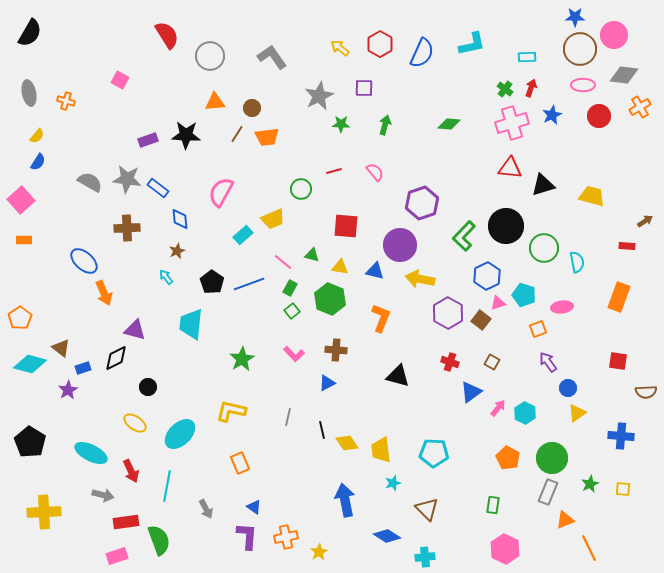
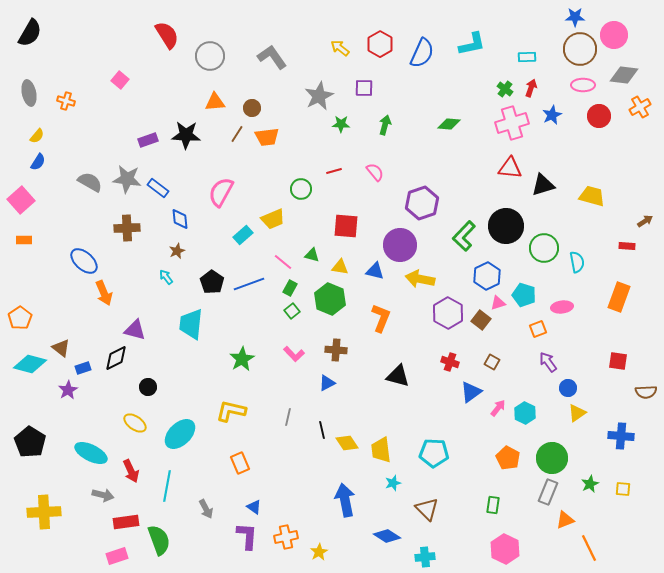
pink square at (120, 80): rotated 12 degrees clockwise
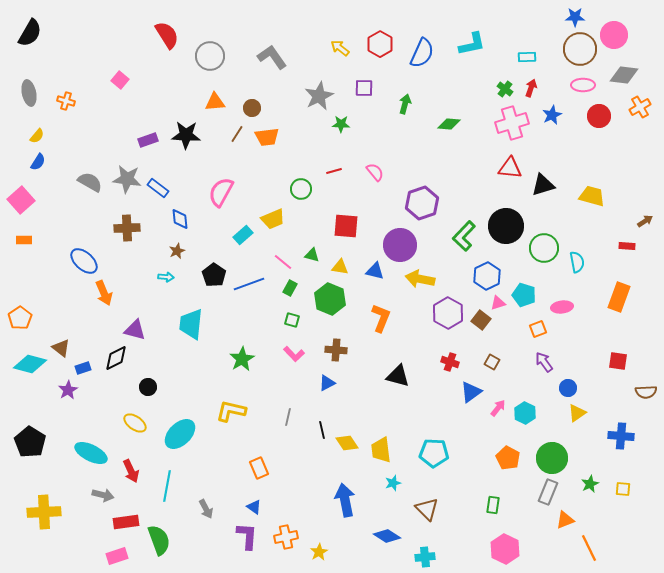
green arrow at (385, 125): moved 20 px right, 21 px up
cyan arrow at (166, 277): rotated 133 degrees clockwise
black pentagon at (212, 282): moved 2 px right, 7 px up
green square at (292, 311): moved 9 px down; rotated 35 degrees counterclockwise
purple arrow at (548, 362): moved 4 px left
orange rectangle at (240, 463): moved 19 px right, 5 px down
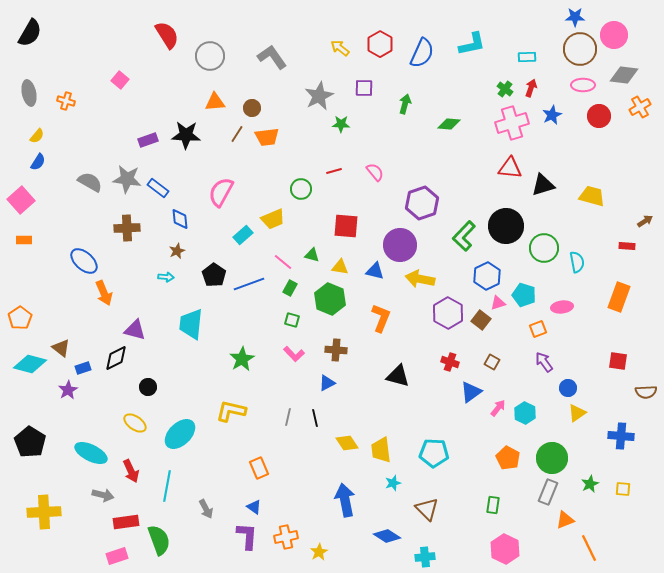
black line at (322, 430): moved 7 px left, 12 px up
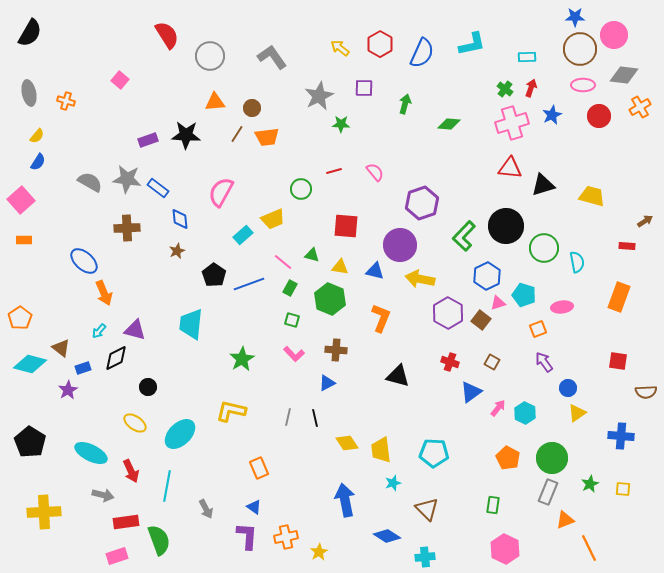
cyan arrow at (166, 277): moved 67 px left, 54 px down; rotated 126 degrees clockwise
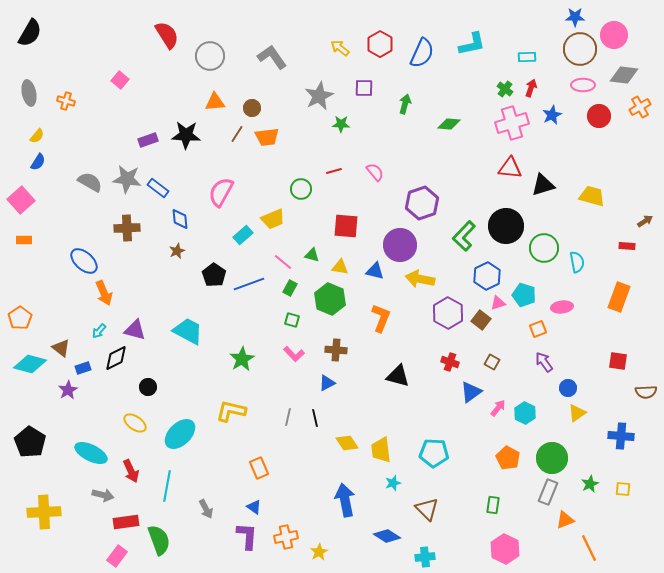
cyan trapezoid at (191, 324): moved 3 px left, 7 px down; rotated 112 degrees clockwise
pink rectangle at (117, 556): rotated 35 degrees counterclockwise
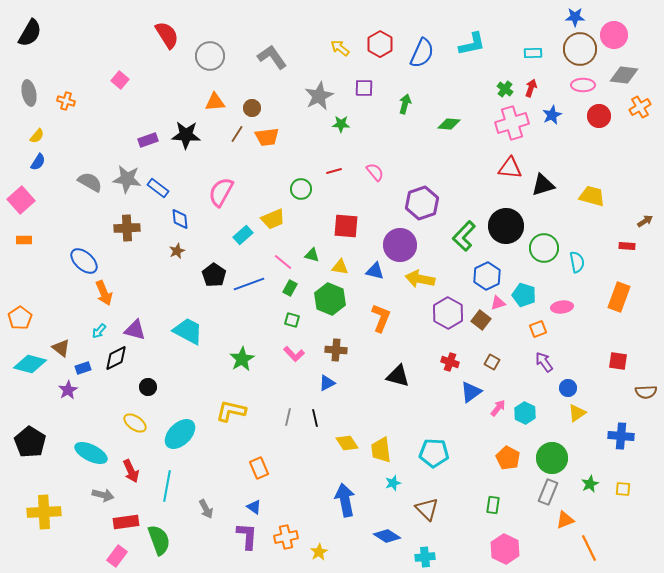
cyan rectangle at (527, 57): moved 6 px right, 4 px up
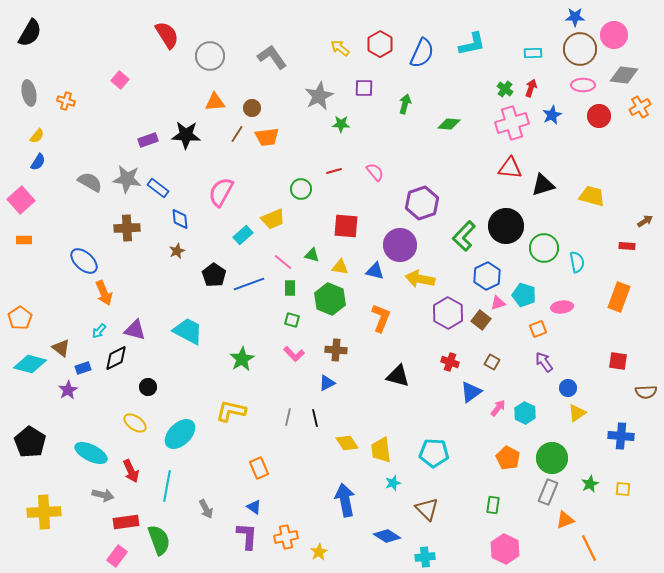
green rectangle at (290, 288): rotated 28 degrees counterclockwise
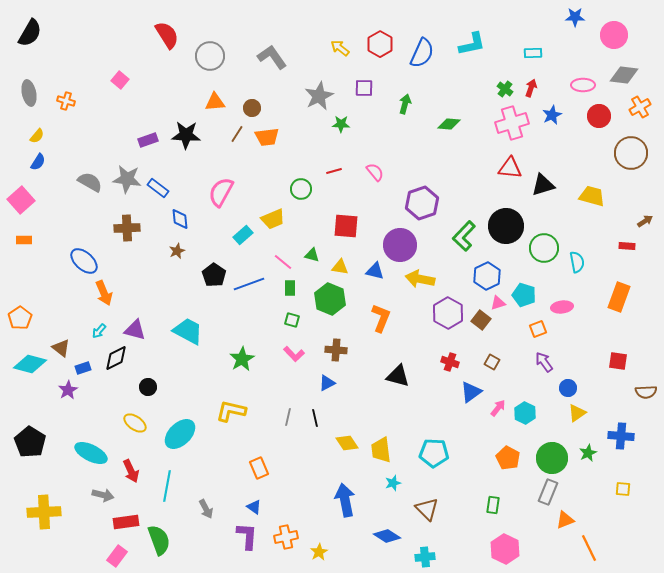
brown circle at (580, 49): moved 51 px right, 104 px down
green star at (590, 484): moved 2 px left, 31 px up
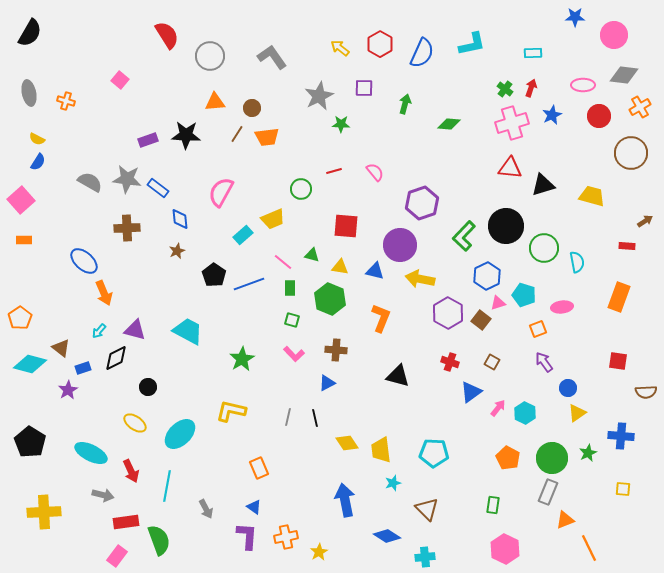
yellow semicircle at (37, 136): moved 3 px down; rotated 77 degrees clockwise
